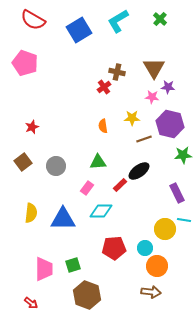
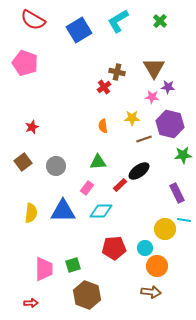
green cross: moved 2 px down
blue triangle: moved 8 px up
red arrow: rotated 40 degrees counterclockwise
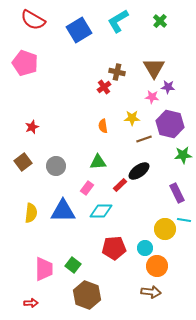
green square: rotated 35 degrees counterclockwise
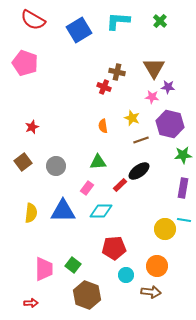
cyan L-shape: rotated 35 degrees clockwise
red cross: rotated 32 degrees counterclockwise
yellow star: rotated 21 degrees clockwise
brown line: moved 3 px left, 1 px down
purple rectangle: moved 6 px right, 5 px up; rotated 36 degrees clockwise
cyan circle: moved 19 px left, 27 px down
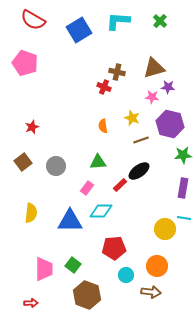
brown triangle: rotated 45 degrees clockwise
blue triangle: moved 7 px right, 10 px down
cyan line: moved 2 px up
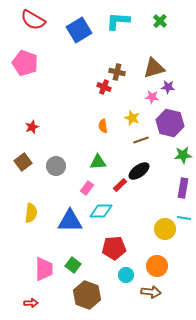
purple hexagon: moved 1 px up
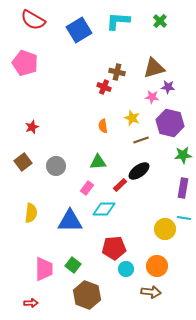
cyan diamond: moved 3 px right, 2 px up
cyan circle: moved 6 px up
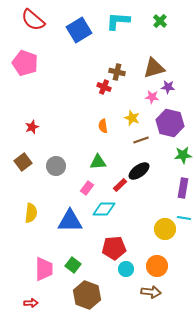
red semicircle: rotated 10 degrees clockwise
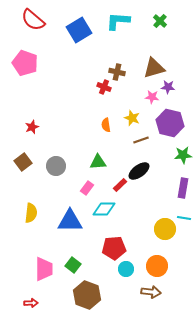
orange semicircle: moved 3 px right, 1 px up
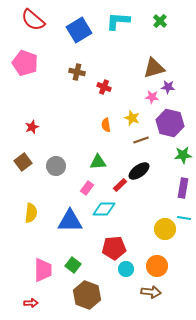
brown cross: moved 40 px left
pink trapezoid: moved 1 px left, 1 px down
